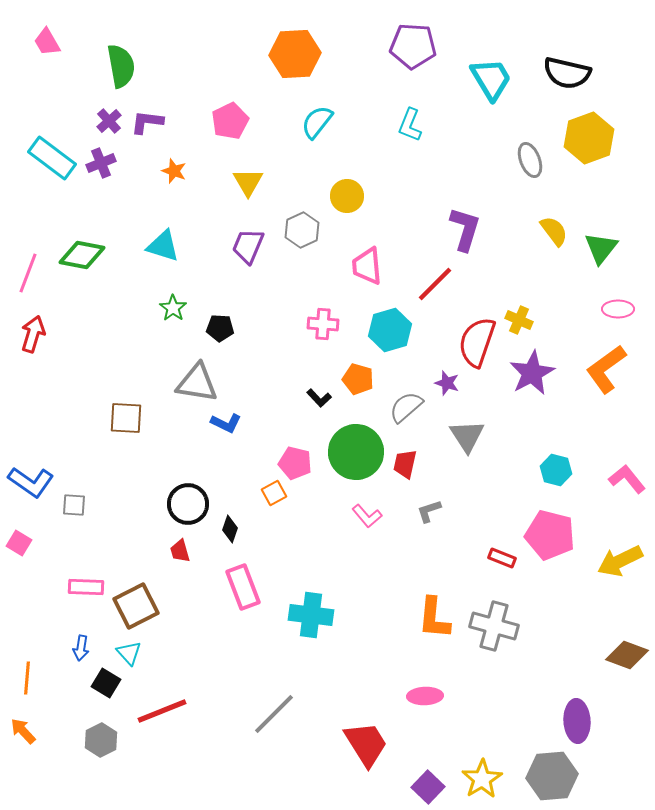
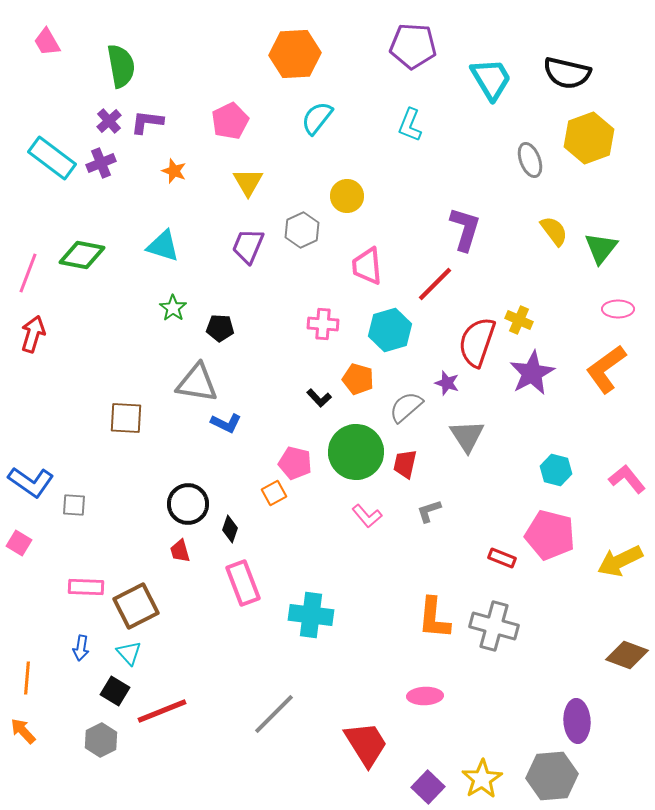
cyan semicircle at (317, 122): moved 4 px up
pink rectangle at (243, 587): moved 4 px up
black square at (106, 683): moved 9 px right, 8 px down
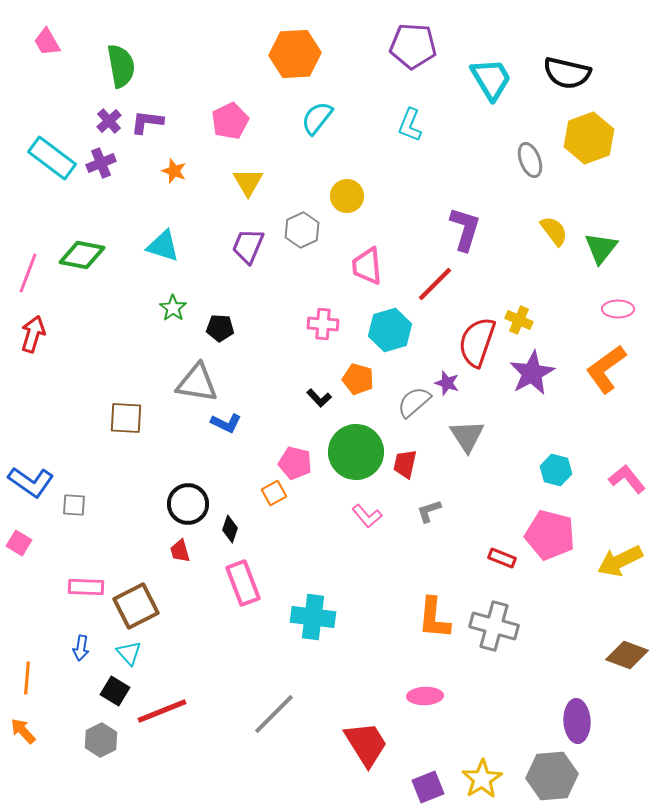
gray semicircle at (406, 407): moved 8 px right, 5 px up
cyan cross at (311, 615): moved 2 px right, 2 px down
purple square at (428, 787): rotated 24 degrees clockwise
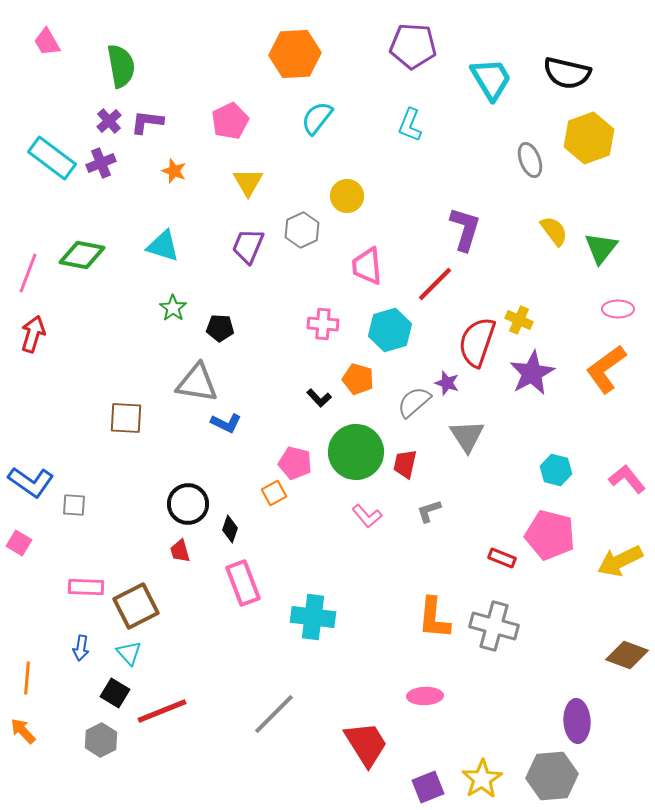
black square at (115, 691): moved 2 px down
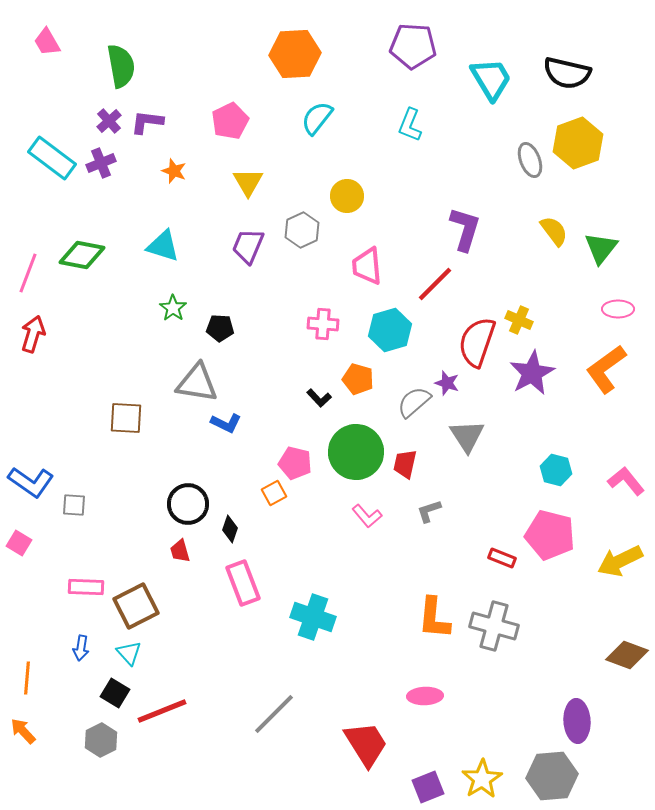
yellow hexagon at (589, 138): moved 11 px left, 5 px down
pink L-shape at (627, 479): moved 1 px left, 2 px down
cyan cross at (313, 617): rotated 12 degrees clockwise
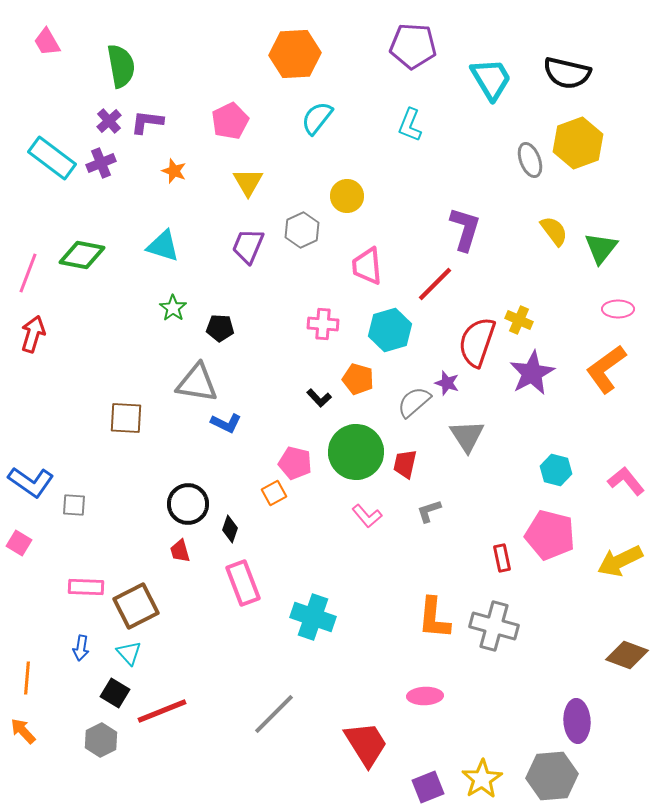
red rectangle at (502, 558): rotated 56 degrees clockwise
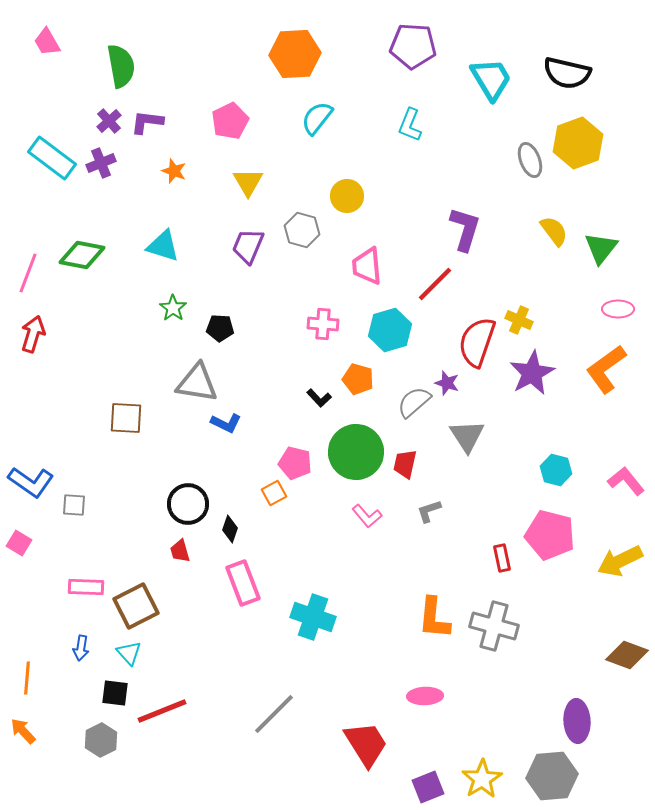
gray hexagon at (302, 230): rotated 20 degrees counterclockwise
black square at (115, 693): rotated 24 degrees counterclockwise
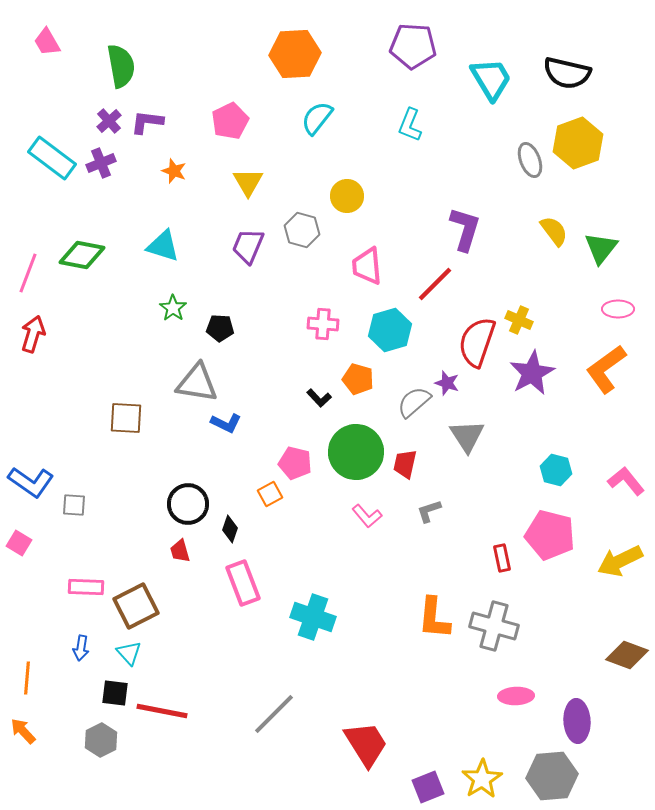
orange square at (274, 493): moved 4 px left, 1 px down
pink ellipse at (425, 696): moved 91 px right
red line at (162, 711): rotated 33 degrees clockwise
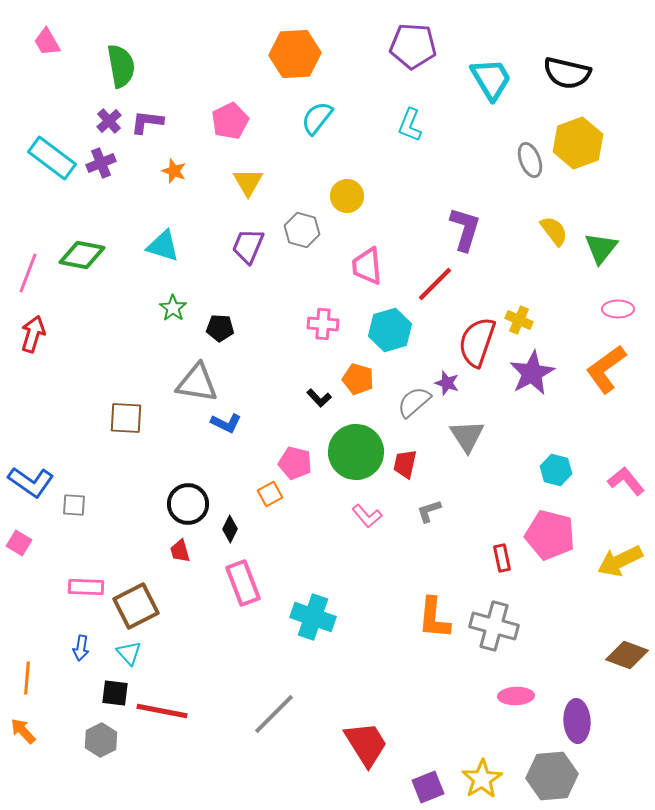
black diamond at (230, 529): rotated 8 degrees clockwise
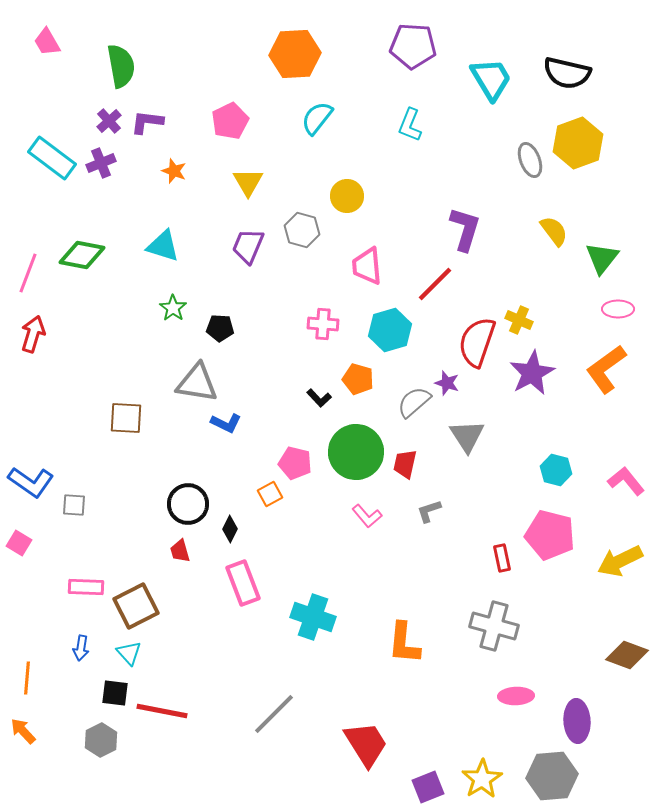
green triangle at (601, 248): moved 1 px right, 10 px down
orange L-shape at (434, 618): moved 30 px left, 25 px down
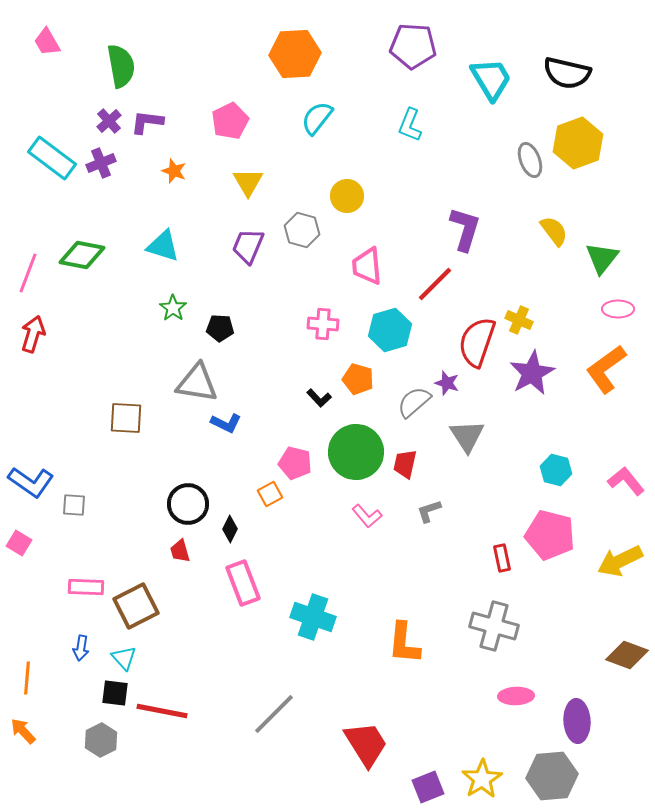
cyan triangle at (129, 653): moved 5 px left, 5 px down
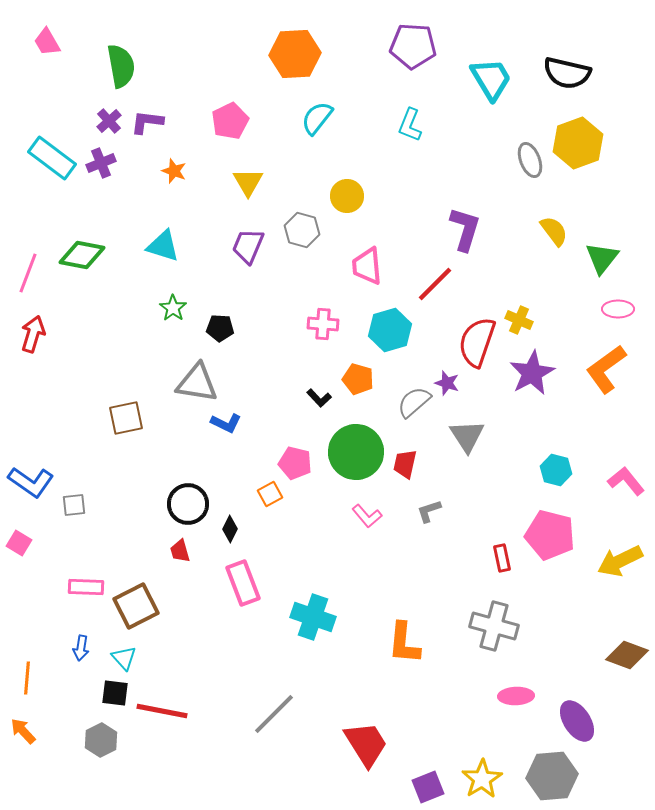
brown square at (126, 418): rotated 15 degrees counterclockwise
gray square at (74, 505): rotated 10 degrees counterclockwise
purple ellipse at (577, 721): rotated 30 degrees counterclockwise
